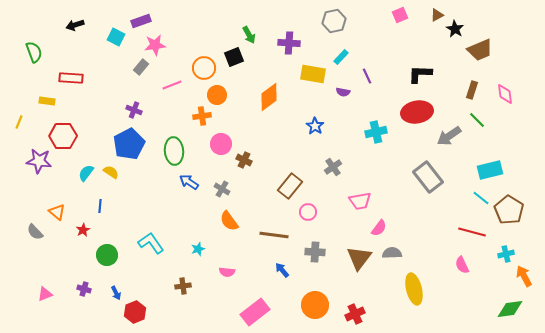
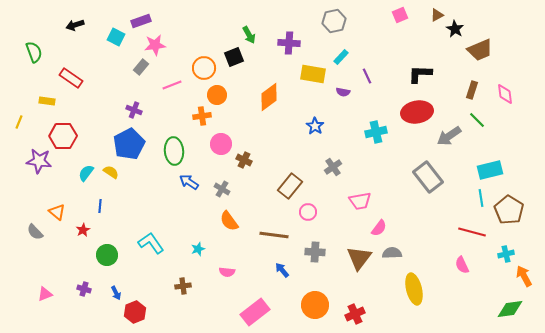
red rectangle at (71, 78): rotated 30 degrees clockwise
cyan line at (481, 198): rotated 42 degrees clockwise
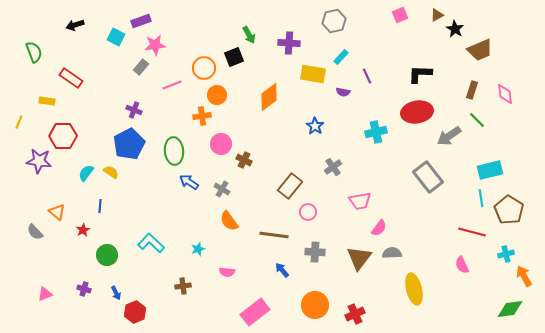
cyan L-shape at (151, 243): rotated 12 degrees counterclockwise
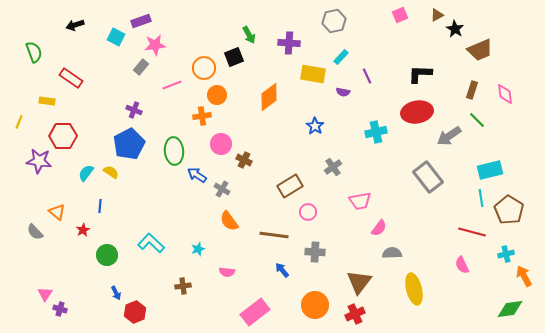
blue arrow at (189, 182): moved 8 px right, 7 px up
brown rectangle at (290, 186): rotated 20 degrees clockwise
brown triangle at (359, 258): moved 24 px down
purple cross at (84, 289): moved 24 px left, 20 px down
pink triangle at (45, 294): rotated 35 degrees counterclockwise
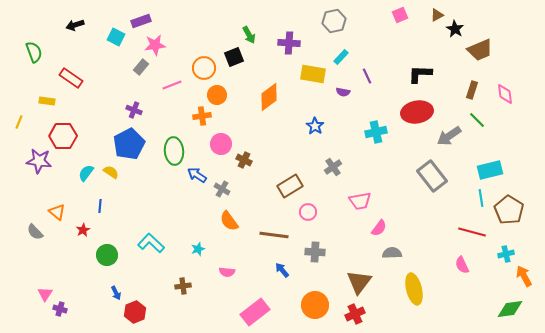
gray rectangle at (428, 177): moved 4 px right, 1 px up
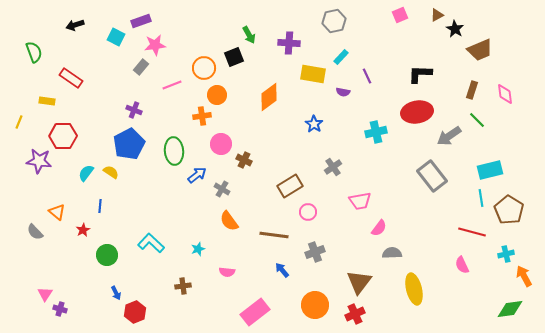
blue star at (315, 126): moved 1 px left, 2 px up
blue arrow at (197, 175): rotated 108 degrees clockwise
gray cross at (315, 252): rotated 24 degrees counterclockwise
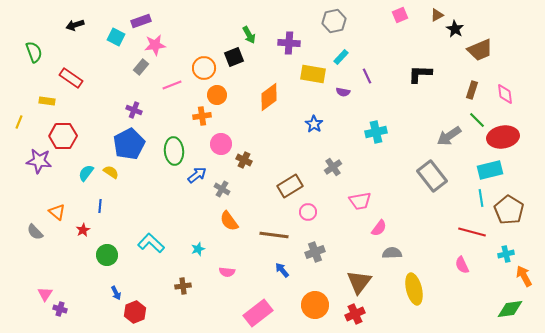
red ellipse at (417, 112): moved 86 px right, 25 px down
pink rectangle at (255, 312): moved 3 px right, 1 px down
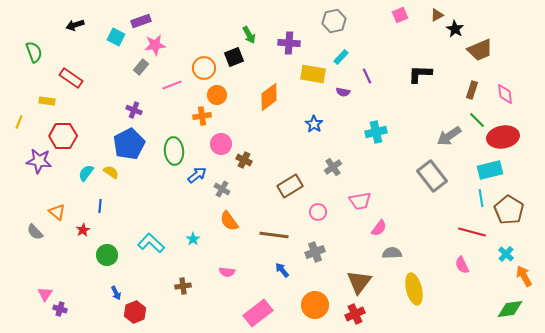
pink circle at (308, 212): moved 10 px right
cyan star at (198, 249): moved 5 px left, 10 px up; rotated 16 degrees counterclockwise
cyan cross at (506, 254): rotated 35 degrees counterclockwise
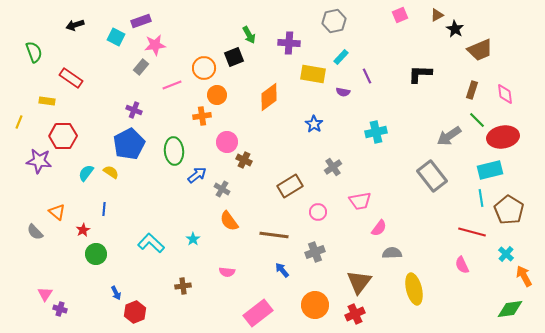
pink circle at (221, 144): moved 6 px right, 2 px up
blue line at (100, 206): moved 4 px right, 3 px down
green circle at (107, 255): moved 11 px left, 1 px up
